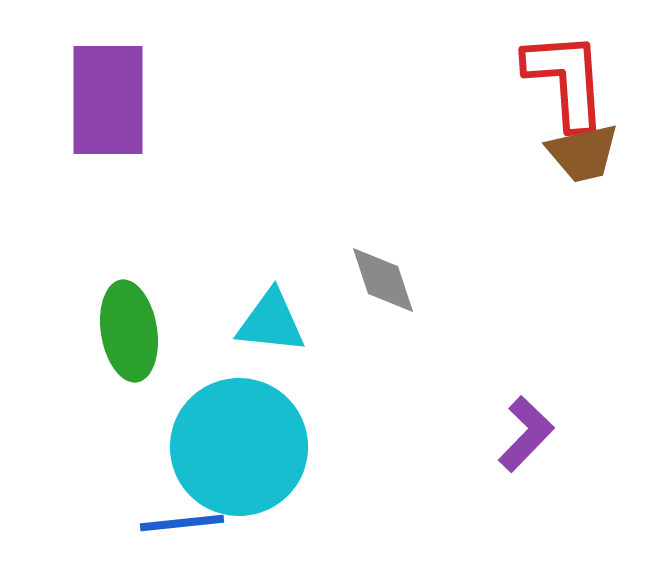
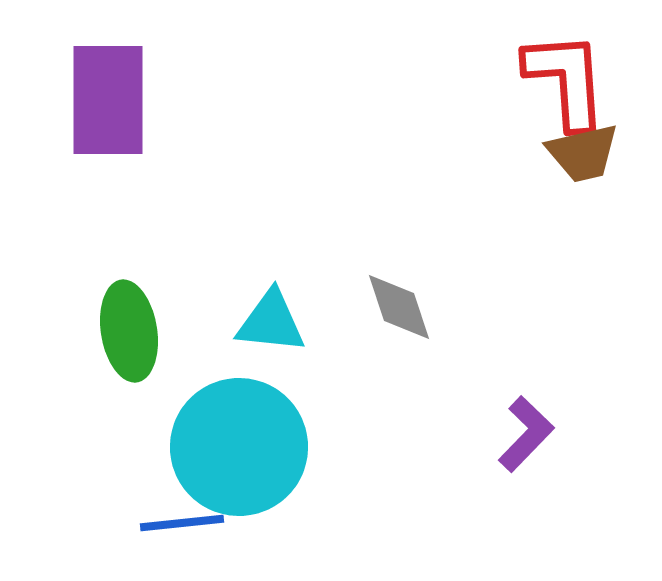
gray diamond: moved 16 px right, 27 px down
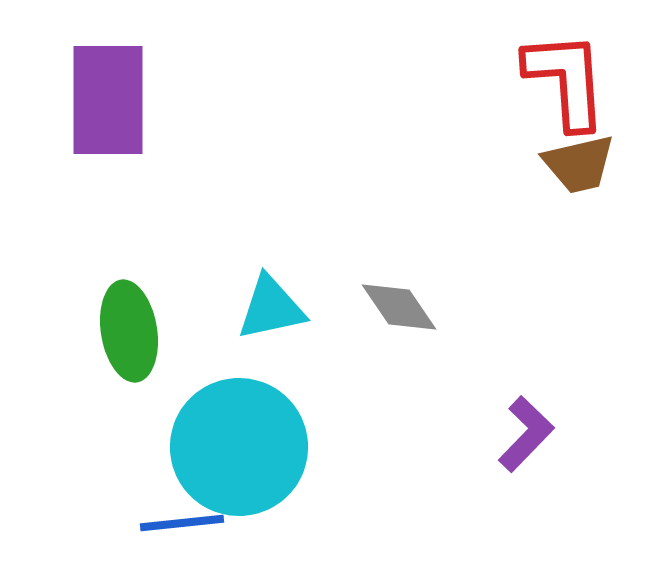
brown trapezoid: moved 4 px left, 11 px down
gray diamond: rotated 16 degrees counterclockwise
cyan triangle: moved 14 px up; rotated 18 degrees counterclockwise
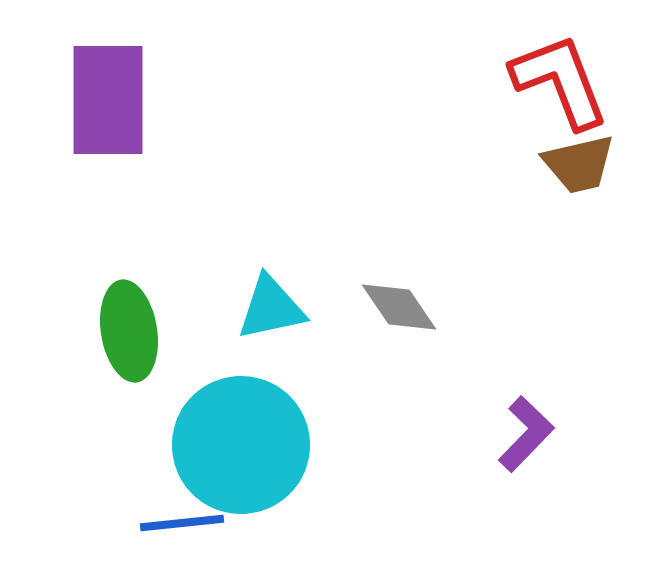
red L-shape: moved 6 px left, 1 px down; rotated 17 degrees counterclockwise
cyan circle: moved 2 px right, 2 px up
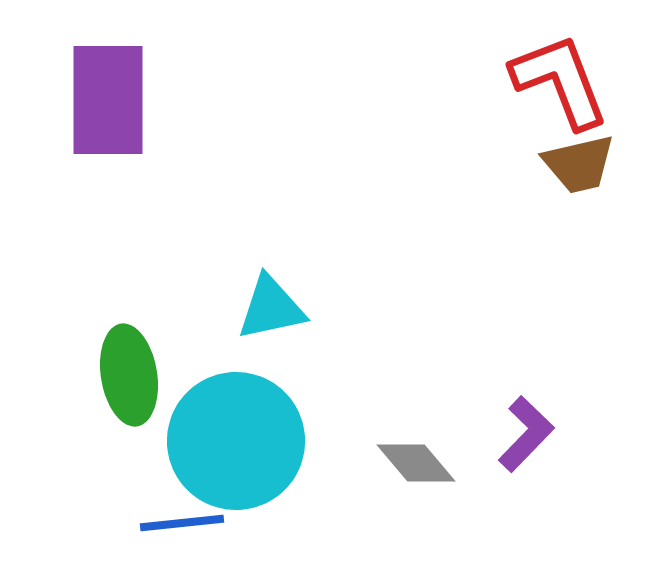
gray diamond: moved 17 px right, 156 px down; rotated 6 degrees counterclockwise
green ellipse: moved 44 px down
cyan circle: moved 5 px left, 4 px up
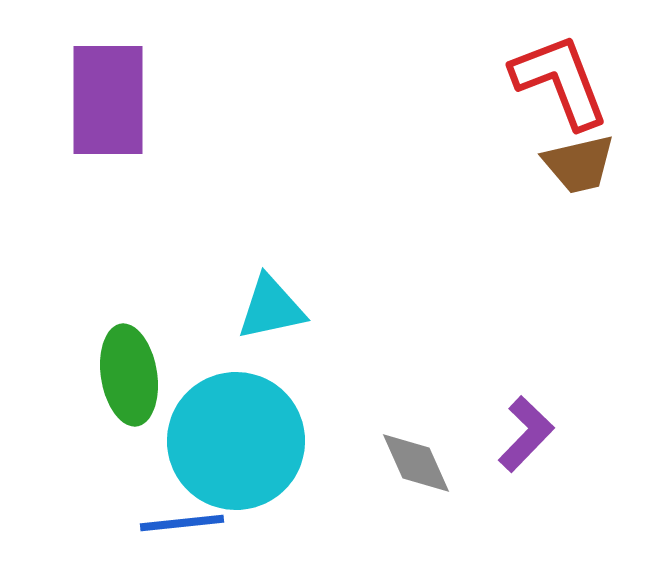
gray diamond: rotated 16 degrees clockwise
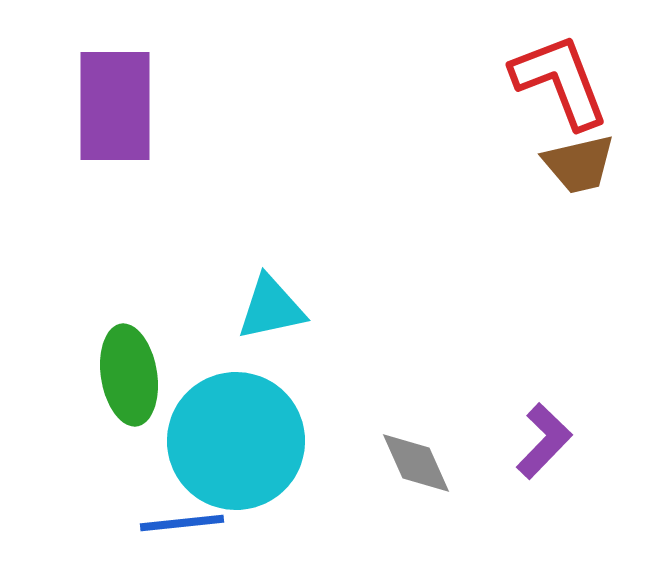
purple rectangle: moved 7 px right, 6 px down
purple L-shape: moved 18 px right, 7 px down
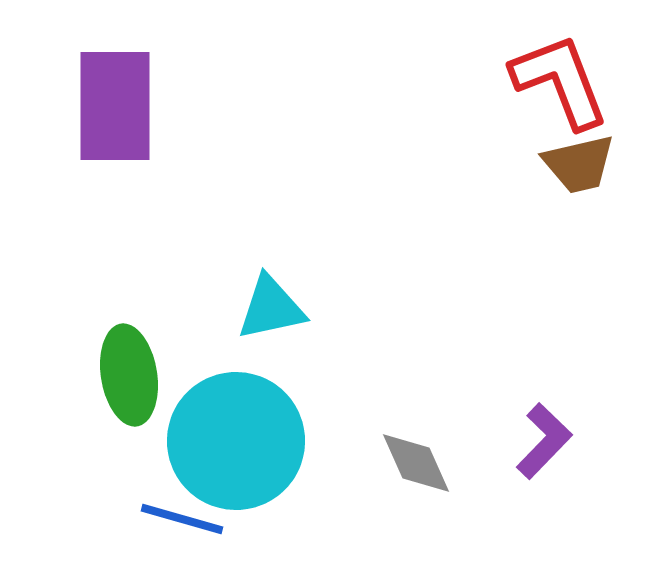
blue line: moved 4 px up; rotated 22 degrees clockwise
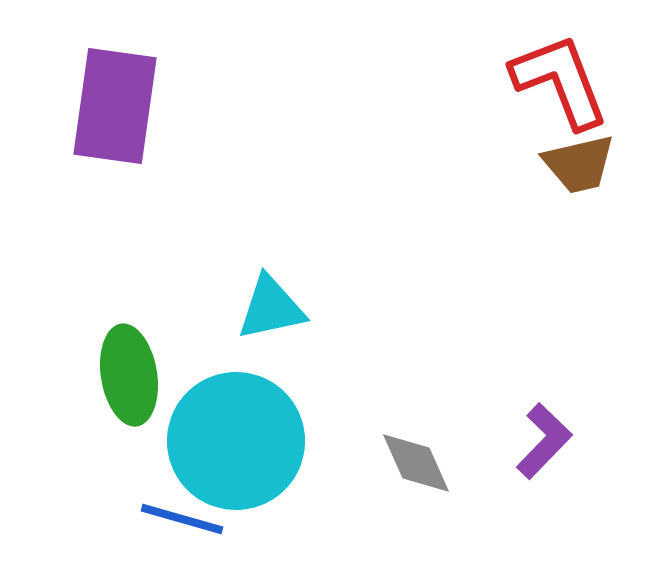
purple rectangle: rotated 8 degrees clockwise
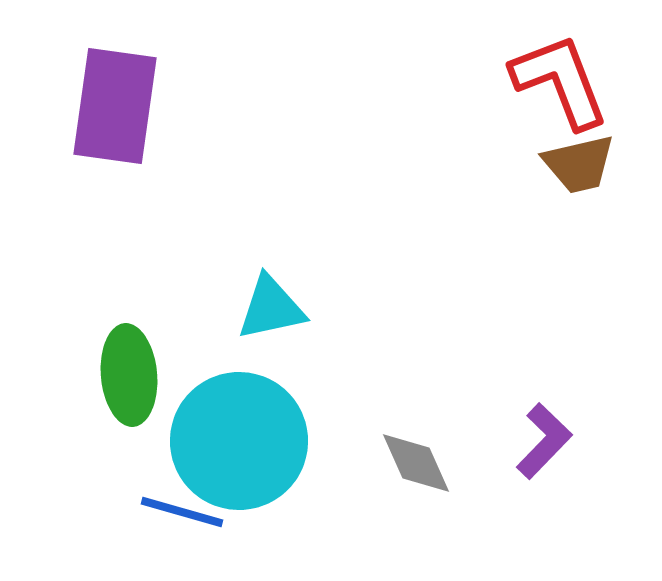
green ellipse: rotated 4 degrees clockwise
cyan circle: moved 3 px right
blue line: moved 7 px up
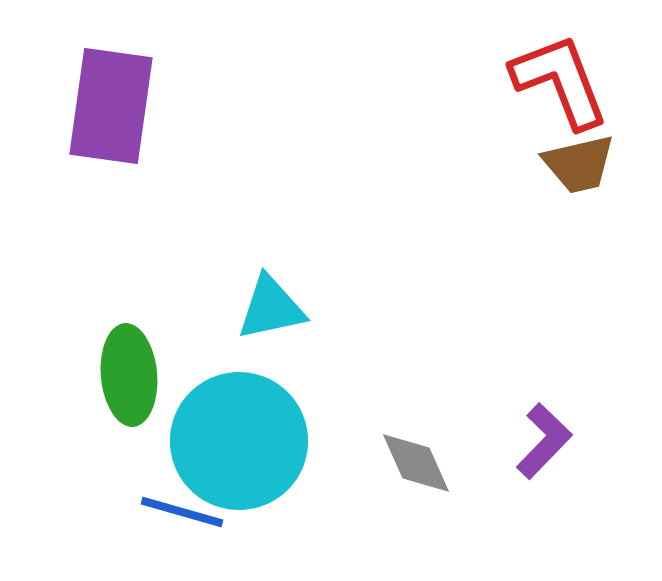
purple rectangle: moved 4 px left
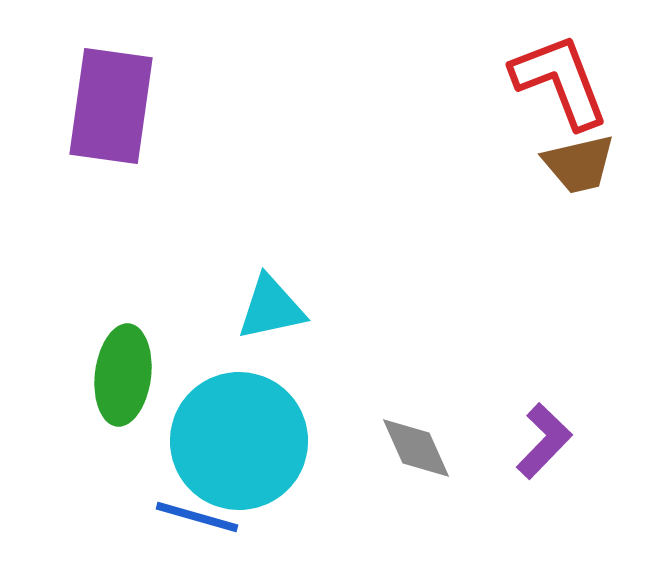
green ellipse: moved 6 px left; rotated 12 degrees clockwise
gray diamond: moved 15 px up
blue line: moved 15 px right, 5 px down
